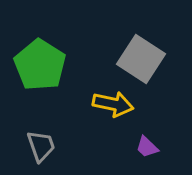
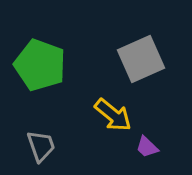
gray square: rotated 33 degrees clockwise
green pentagon: rotated 12 degrees counterclockwise
yellow arrow: moved 11 px down; rotated 27 degrees clockwise
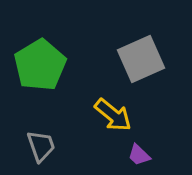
green pentagon: rotated 21 degrees clockwise
purple trapezoid: moved 8 px left, 8 px down
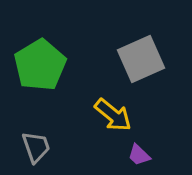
gray trapezoid: moved 5 px left, 1 px down
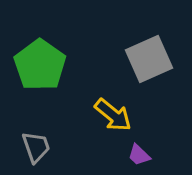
gray square: moved 8 px right
green pentagon: rotated 6 degrees counterclockwise
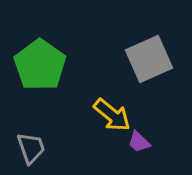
yellow arrow: moved 1 px left
gray trapezoid: moved 5 px left, 1 px down
purple trapezoid: moved 13 px up
